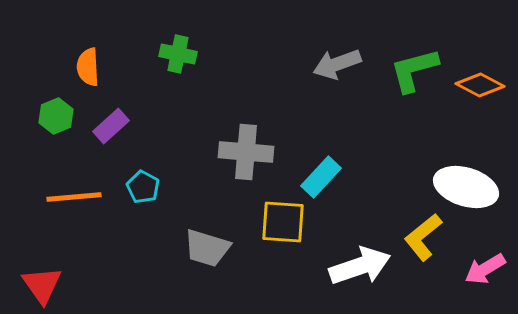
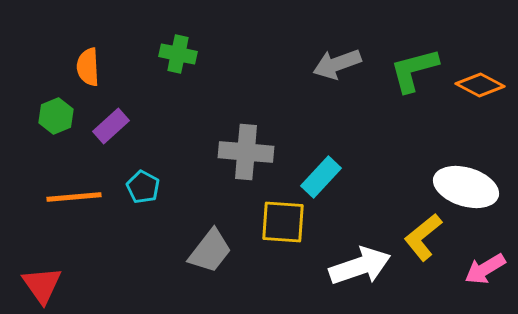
gray trapezoid: moved 3 px right, 3 px down; rotated 69 degrees counterclockwise
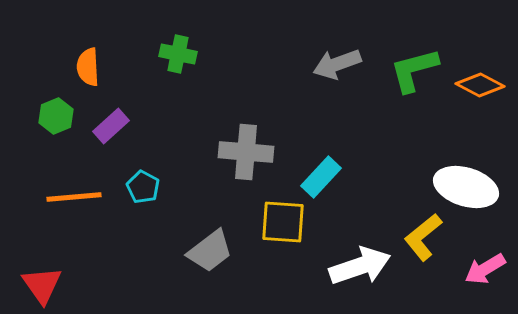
gray trapezoid: rotated 15 degrees clockwise
